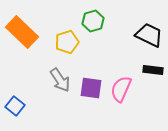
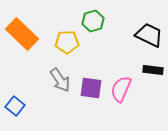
orange rectangle: moved 2 px down
yellow pentagon: rotated 15 degrees clockwise
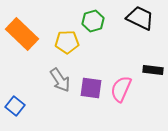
black trapezoid: moved 9 px left, 17 px up
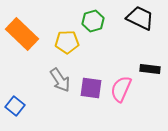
black rectangle: moved 3 px left, 1 px up
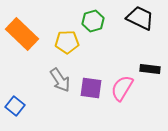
pink semicircle: moved 1 px right, 1 px up; rotated 8 degrees clockwise
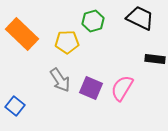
black rectangle: moved 5 px right, 10 px up
purple square: rotated 15 degrees clockwise
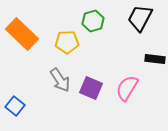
black trapezoid: rotated 88 degrees counterclockwise
pink semicircle: moved 5 px right
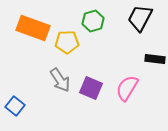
orange rectangle: moved 11 px right, 6 px up; rotated 24 degrees counterclockwise
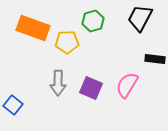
gray arrow: moved 2 px left, 3 px down; rotated 35 degrees clockwise
pink semicircle: moved 3 px up
blue square: moved 2 px left, 1 px up
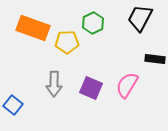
green hexagon: moved 2 px down; rotated 10 degrees counterclockwise
gray arrow: moved 4 px left, 1 px down
